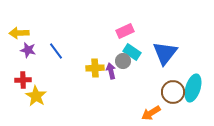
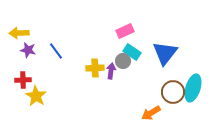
purple arrow: rotated 21 degrees clockwise
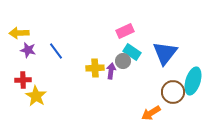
cyan ellipse: moved 7 px up
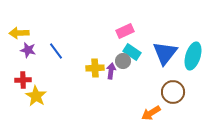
cyan ellipse: moved 25 px up
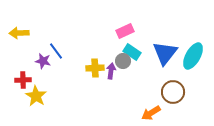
purple star: moved 15 px right, 11 px down
cyan ellipse: rotated 12 degrees clockwise
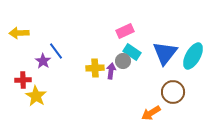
purple star: rotated 21 degrees clockwise
